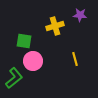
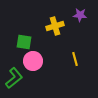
green square: moved 1 px down
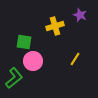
purple star: rotated 16 degrees clockwise
yellow line: rotated 48 degrees clockwise
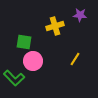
purple star: rotated 16 degrees counterclockwise
green L-shape: rotated 85 degrees clockwise
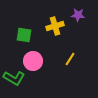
purple star: moved 2 px left
green square: moved 7 px up
yellow line: moved 5 px left
green L-shape: rotated 15 degrees counterclockwise
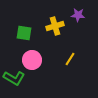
green square: moved 2 px up
pink circle: moved 1 px left, 1 px up
